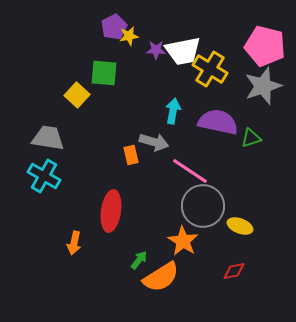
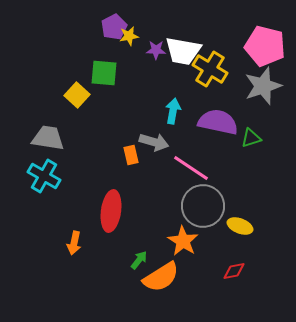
white trapezoid: rotated 21 degrees clockwise
pink line: moved 1 px right, 3 px up
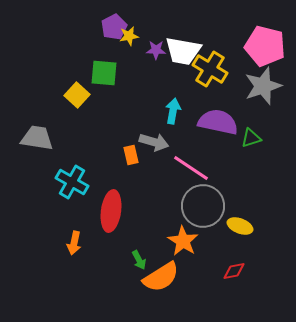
gray trapezoid: moved 11 px left
cyan cross: moved 28 px right, 6 px down
green arrow: rotated 114 degrees clockwise
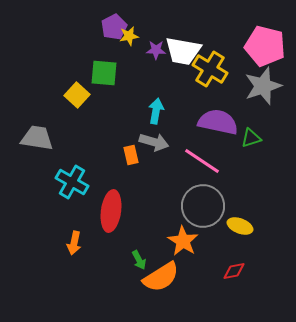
cyan arrow: moved 17 px left
pink line: moved 11 px right, 7 px up
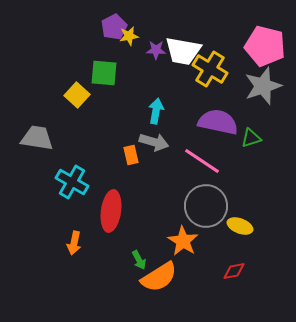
gray circle: moved 3 px right
orange semicircle: moved 2 px left
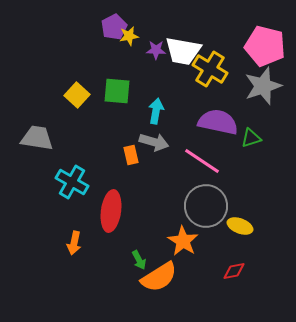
green square: moved 13 px right, 18 px down
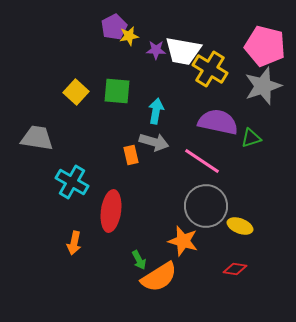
yellow square: moved 1 px left, 3 px up
orange star: rotated 16 degrees counterclockwise
red diamond: moved 1 px right, 2 px up; rotated 20 degrees clockwise
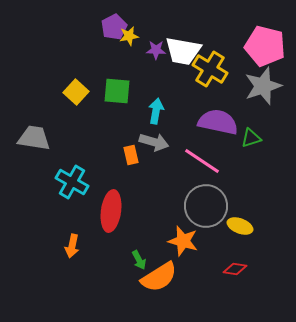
gray trapezoid: moved 3 px left
orange arrow: moved 2 px left, 3 px down
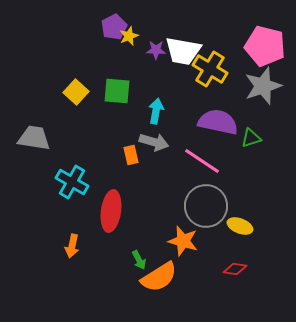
yellow star: rotated 12 degrees counterclockwise
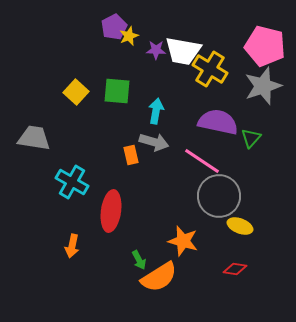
green triangle: rotated 30 degrees counterclockwise
gray circle: moved 13 px right, 10 px up
